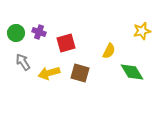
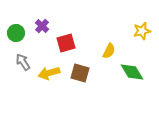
purple cross: moved 3 px right, 6 px up; rotated 24 degrees clockwise
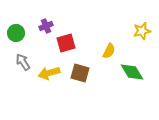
purple cross: moved 4 px right; rotated 24 degrees clockwise
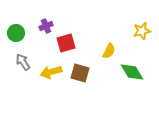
yellow arrow: moved 2 px right, 1 px up
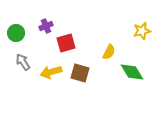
yellow semicircle: moved 1 px down
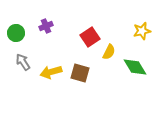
red square: moved 24 px right, 6 px up; rotated 18 degrees counterclockwise
green diamond: moved 3 px right, 5 px up
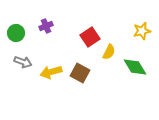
gray arrow: rotated 144 degrees clockwise
brown square: rotated 12 degrees clockwise
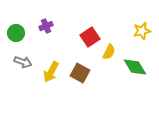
yellow arrow: rotated 45 degrees counterclockwise
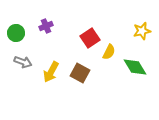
red square: moved 1 px down
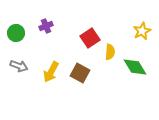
yellow star: rotated 12 degrees counterclockwise
yellow semicircle: moved 1 px right; rotated 21 degrees counterclockwise
gray arrow: moved 4 px left, 4 px down
